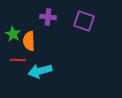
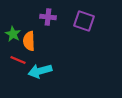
red line: rotated 21 degrees clockwise
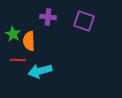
red line: rotated 21 degrees counterclockwise
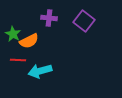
purple cross: moved 1 px right, 1 px down
purple square: rotated 20 degrees clockwise
orange semicircle: rotated 114 degrees counterclockwise
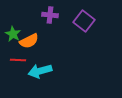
purple cross: moved 1 px right, 3 px up
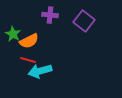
red line: moved 10 px right; rotated 14 degrees clockwise
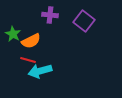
orange semicircle: moved 2 px right
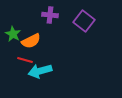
red line: moved 3 px left
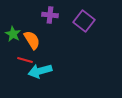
orange semicircle: moved 1 px right, 1 px up; rotated 96 degrees counterclockwise
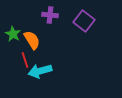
red line: rotated 56 degrees clockwise
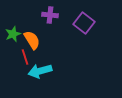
purple square: moved 2 px down
green star: rotated 21 degrees clockwise
red line: moved 3 px up
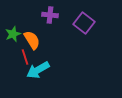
cyan arrow: moved 2 px left, 1 px up; rotated 15 degrees counterclockwise
